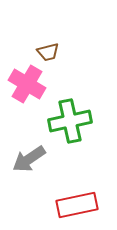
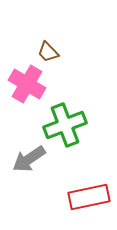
brown trapezoid: rotated 60 degrees clockwise
green cross: moved 5 px left, 4 px down; rotated 9 degrees counterclockwise
red rectangle: moved 12 px right, 8 px up
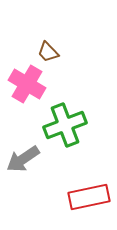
gray arrow: moved 6 px left
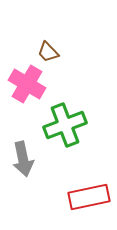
gray arrow: rotated 68 degrees counterclockwise
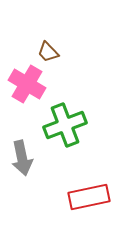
gray arrow: moved 1 px left, 1 px up
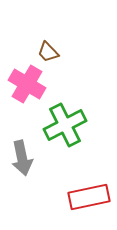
green cross: rotated 6 degrees counterclockwise
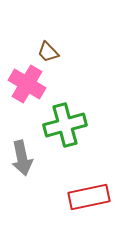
green cross: rotated 12 degrees clockwise
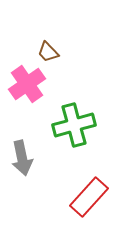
pink cross: rotated 24 degrees clockwise
green cross: moved 9 px right
red rectangle: rotated 36 degrees counterclockwise
